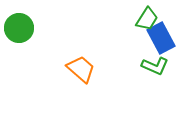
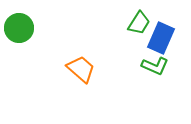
green trapezoid: moved 8 px left, 4 px down
blue rectangle: rotated 52 degrees clockwise
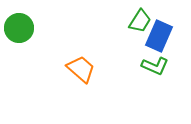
green trapezoid: moved 1 px right, 2 px up
blue rectangle: moved 2 px left, 2 px up
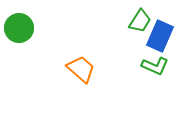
blue rectangle: moved 1 px right
